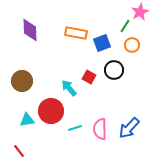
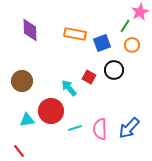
orange rectangle: moved 1 px left, 1 px down
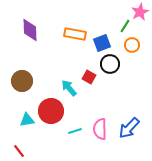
black circle: moved 4 px left, 6 px up
cyan line: moved 3 px down
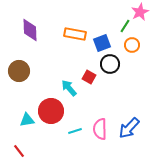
brown circle: moved 3 px left, 10 px up
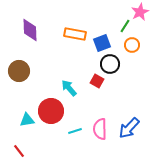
red square: moved 8 px right, 4 px down
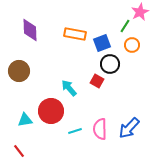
cyan triangle: moved 2 px left
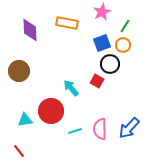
pink star: moved 38 px left
orange rectangle: moved 8 px left, 11 px up
orange circle: moved 9 px left
cyan arrow: moved 2 px right
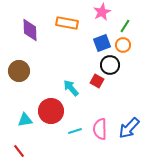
black circle: moved 1 px down
